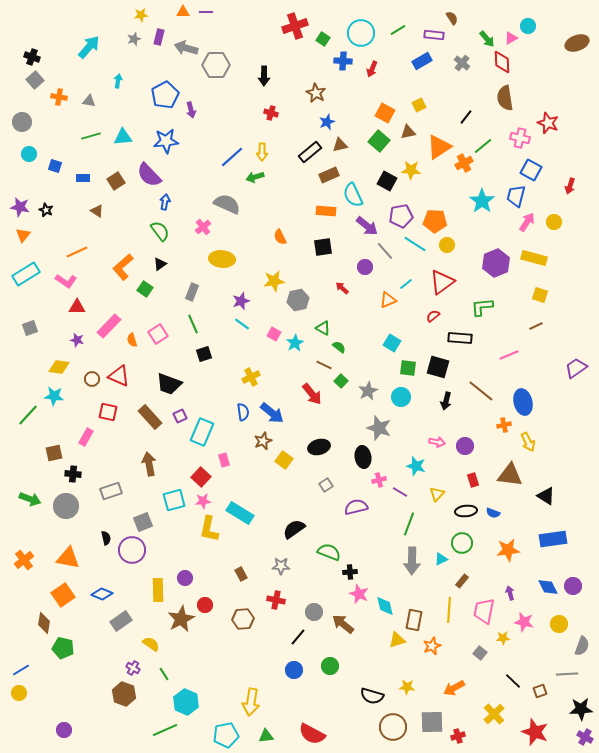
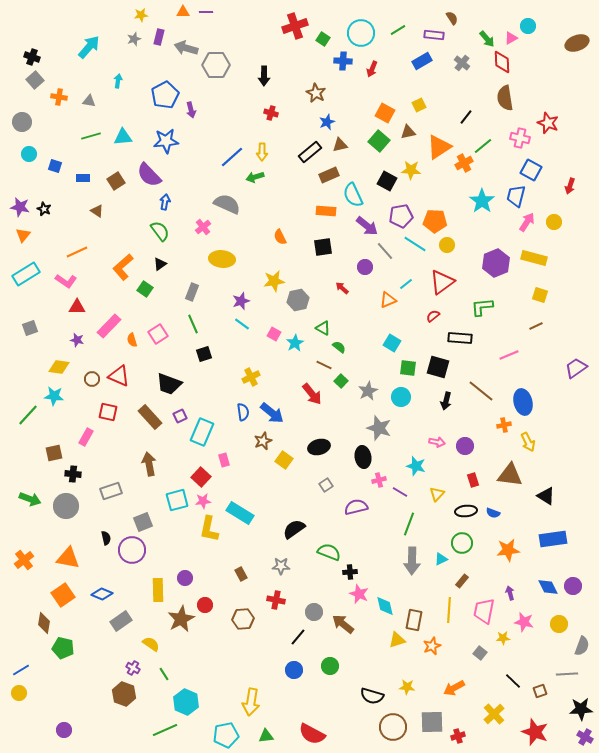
black star at (46, 210): moved 2 px left, 1 px up
cyan square at (174, 500): moved 3 px right
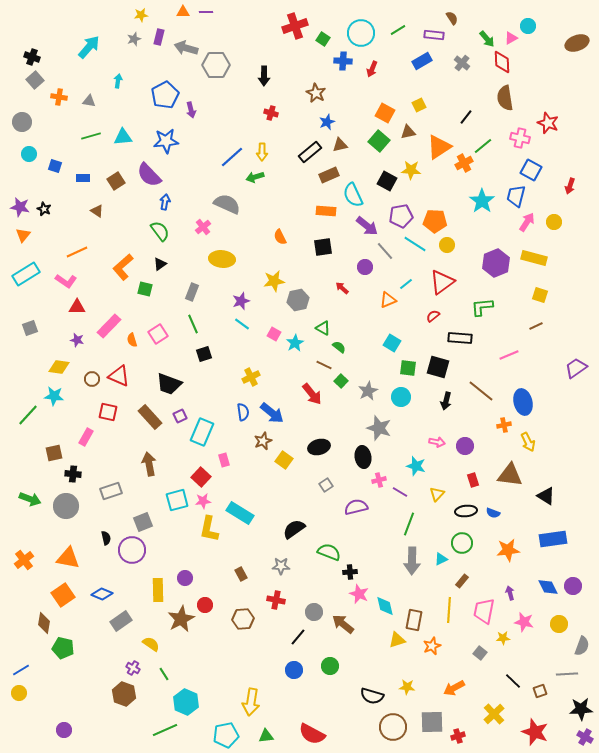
green square at (145, 289): rotated 21 degrees counterclockwise
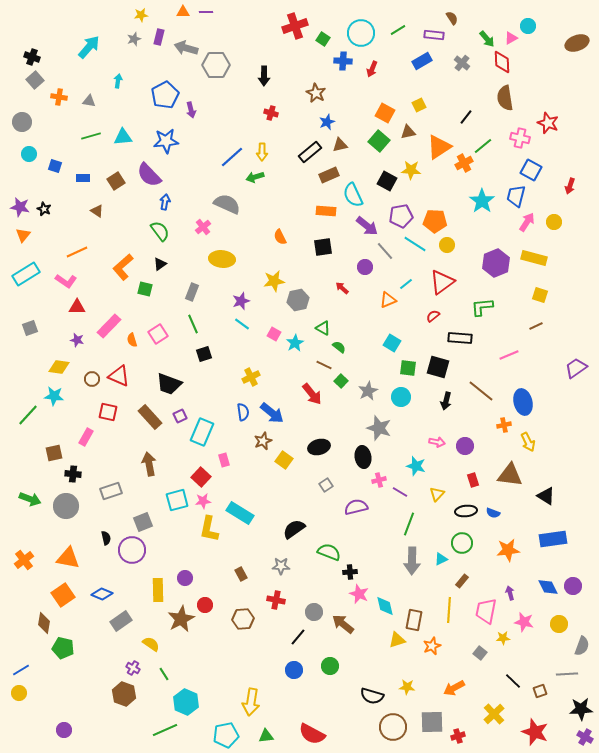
pink trapezoid at (484, 611): moved 2 px right
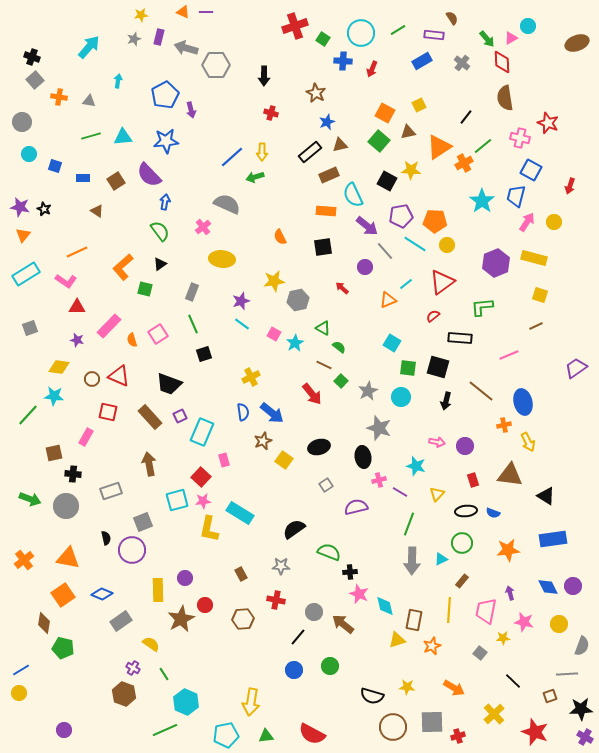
orange triangle at (183, 12): rotated 24 degrees clockwise
orange arrow at (454, 688): rotated 120 degrees counterclockwise
brown square at (540, 691): moved 10 px right, 5 px down
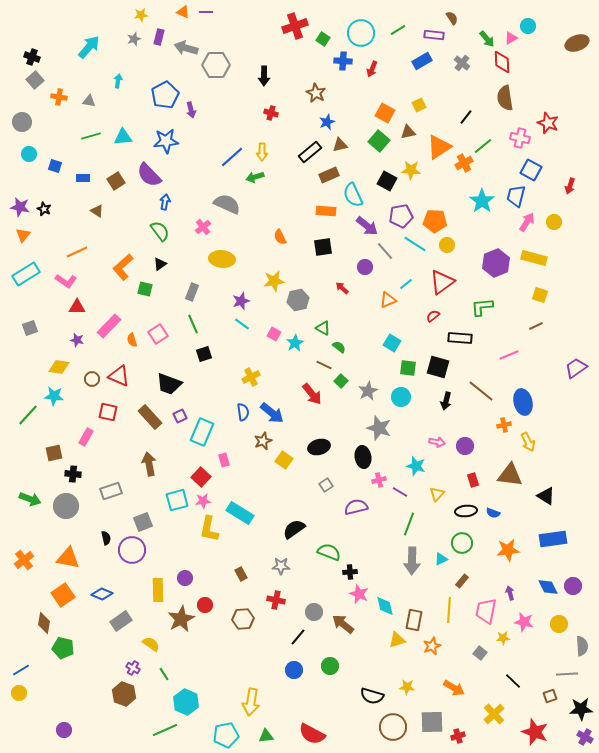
gray semicircle at (582, 646): rotated 24 degrees counterclockwise
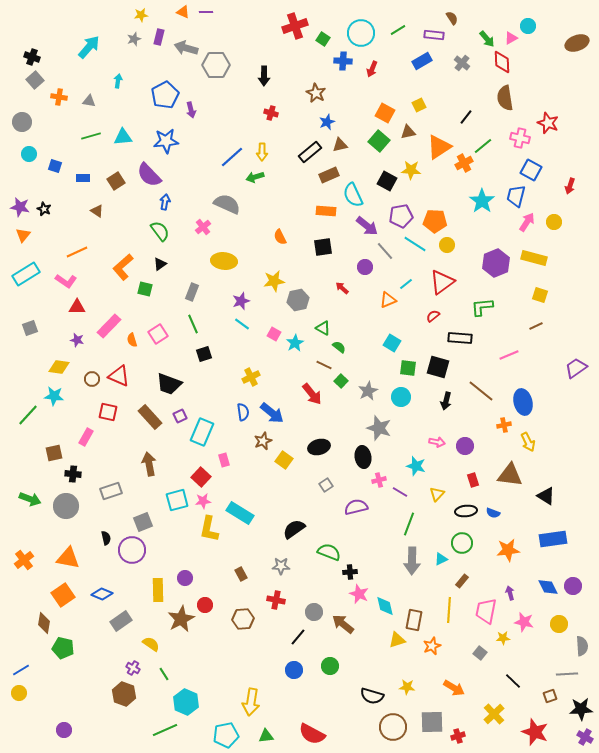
yellow ellipse at (222, 259): moved 2 px right, 2 px down
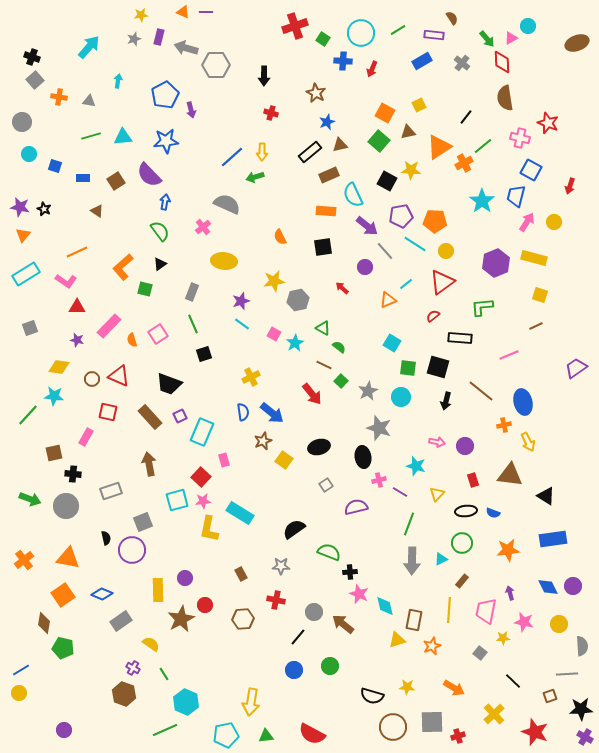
yellow circle at (447, 245): moved 1 px left, 6 px down
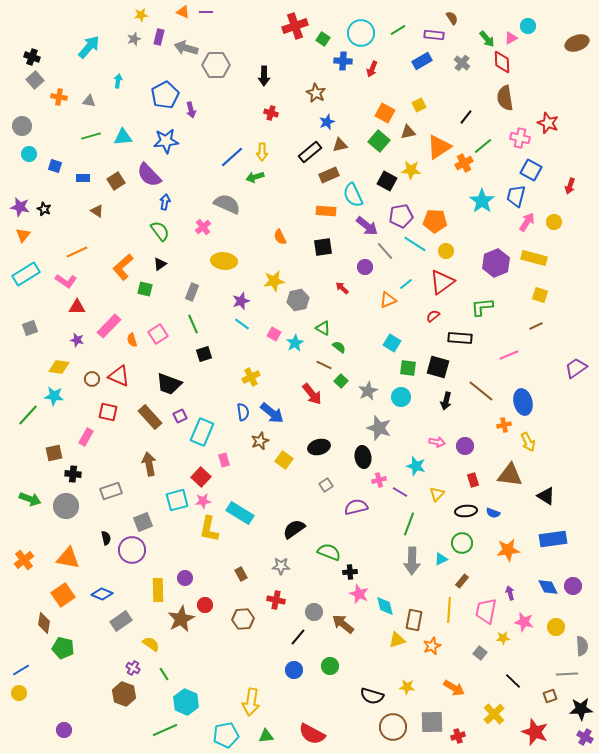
gray circle at (22, 122): moved 4 px down
brown star at (263, 441): moved 3 px left
yellow circle at (559, 624): moved 3 px left, 3 px down
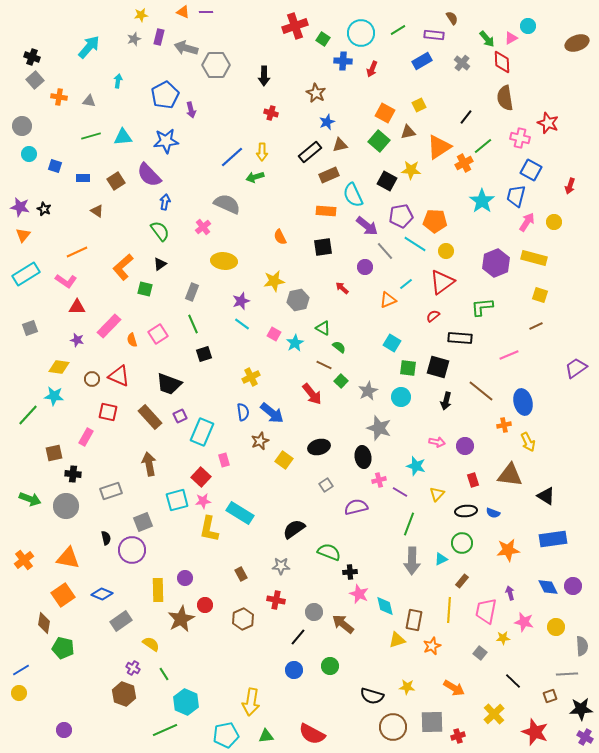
brown hexagon at (243, 619): rotated 20 degrees counterclockwise
